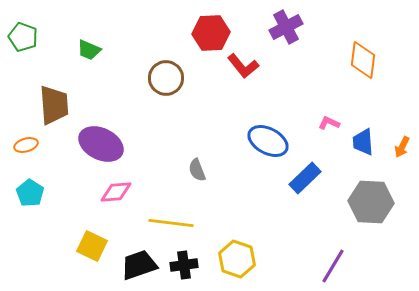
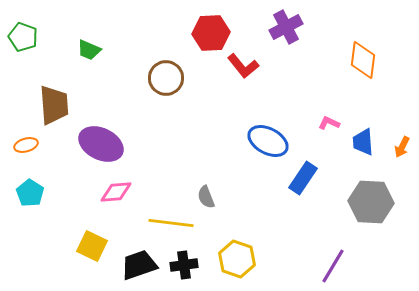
gray semicircle: moved 9 px right, 27 px down
blue rectangle: moved 2 px left; rotated 12 degrees counterclockwise
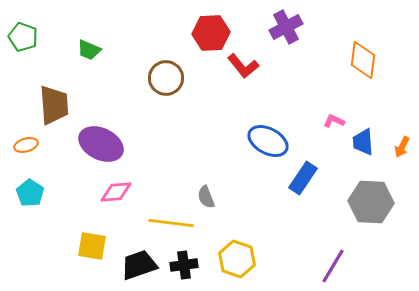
pink L-shape: moved 5 px right, 2 px up
yellow square: rotated 16 degrees counterclockwise
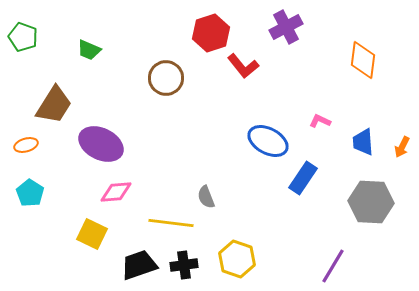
red hexagon: rotated 15 degrees counterclockwise
brown trapezoid: rotated 36 degrees clockwise
pink L-shape: moved 14 px left
yellow square: moved 12 px up; rotated 16 degrees clockwise
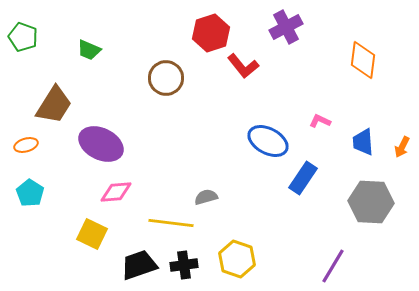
gray semicircle: rotated 95 degrees clockwise
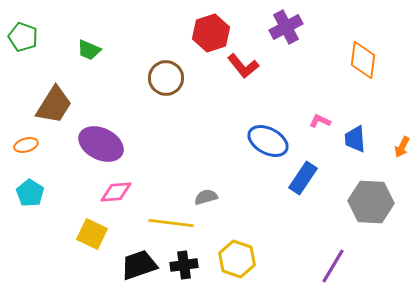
blue trapezoid: moved 8 px left, 3 px up
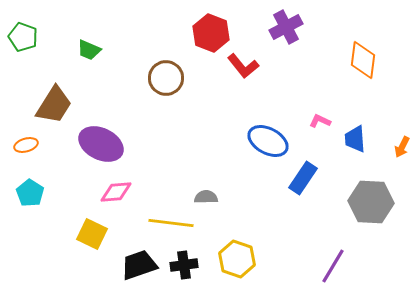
red hexagon: rotated 21 degrees counterclockwise
gray semicircle: rotated 15 degrees clockwise
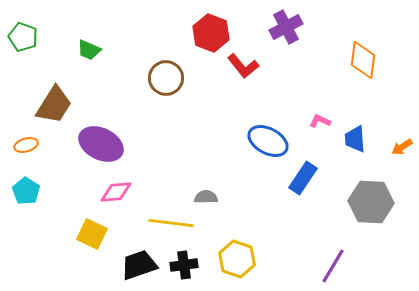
orange arrow: rotated 30 degrees clockwise
cyan pentagon: moved 4 px left, 2 px up
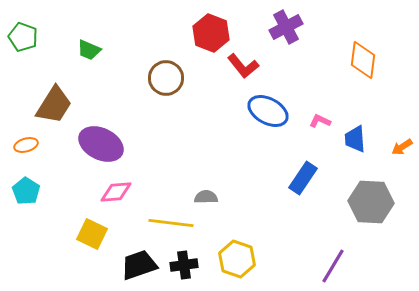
blue ellipse: moved 30 px up
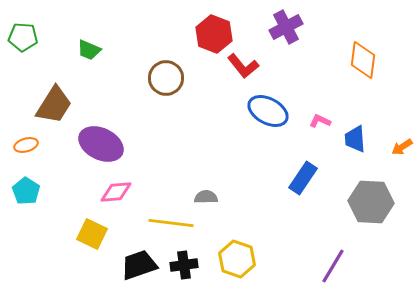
red hexagon: moved 3 px right, 1 px down
green pentagon: rotated 16 degrees counterclockwise
